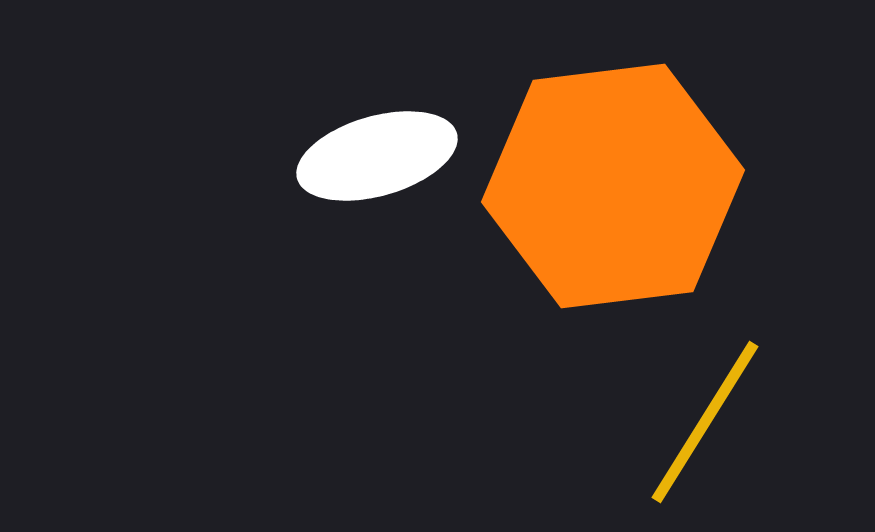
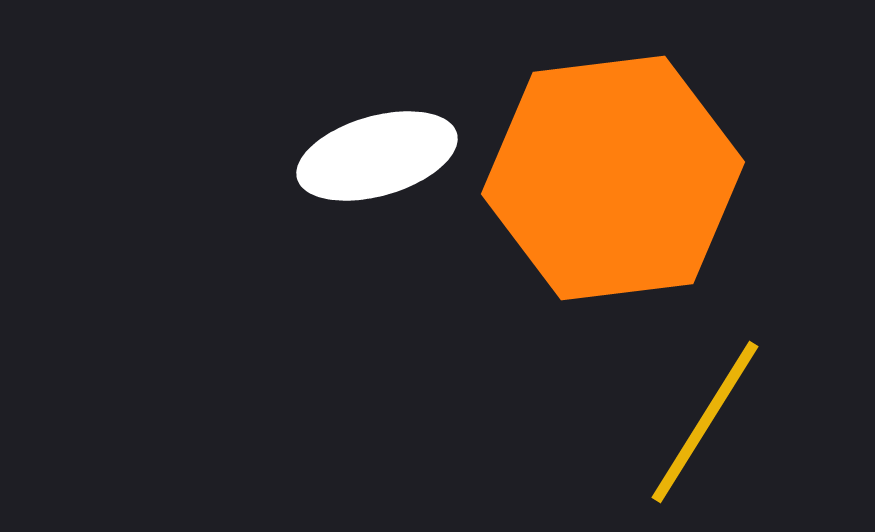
orange hexagon: moved 8 px up
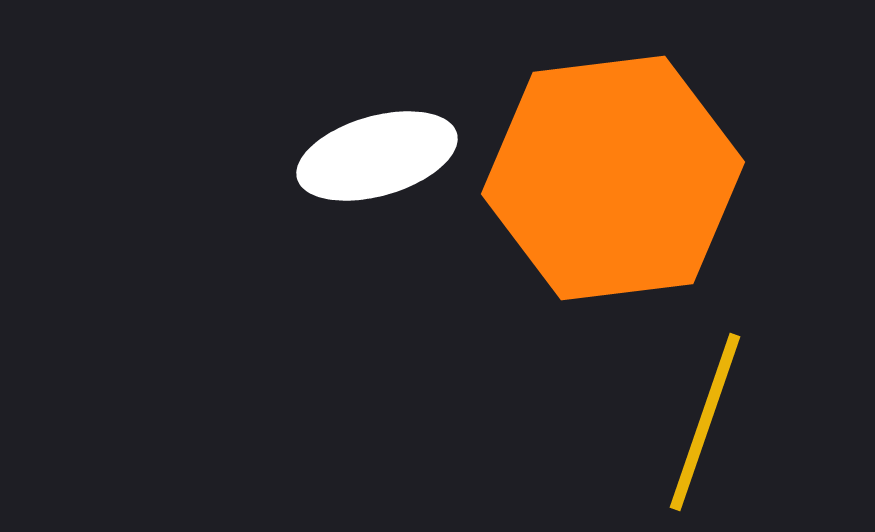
yellow line: rotated 13 degrees counterclockwise
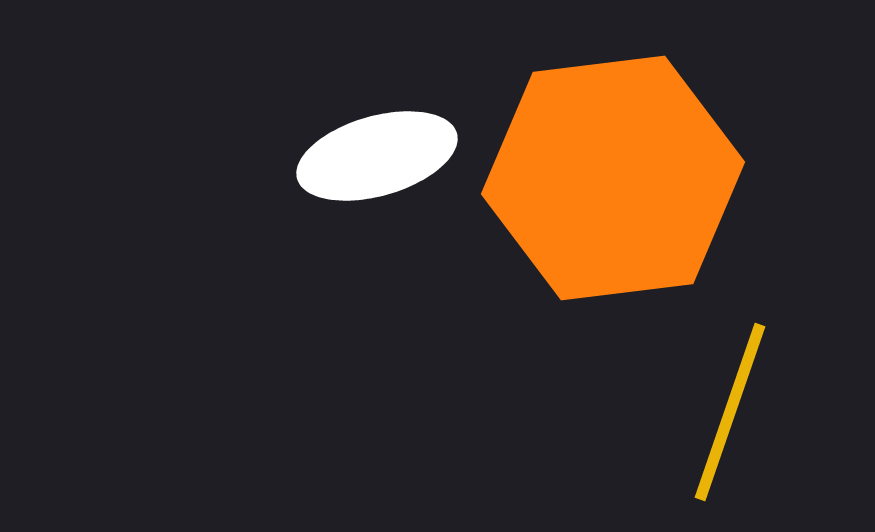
yellow line: moved 25 px right, 10 px up
